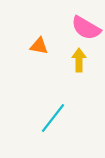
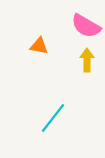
pink semicircle: moved 2 px up
yellow arrow: moved 8 px right
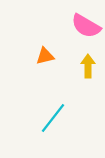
orange triangle: moved 6 px right, 10 px down; rotated 24 degrees counterclockwise
yellow arrow: moved 1 px right, 6 px down
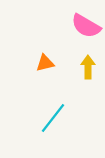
orange triangle: moved 7 px down
yellow arrow: moved 1 px down
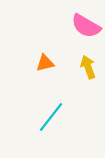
yellow arrow: rotated 20 degrees counterclockwise
cyan line: moved 2 px left, 1 px up
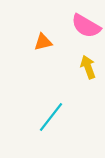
orange triangle: moved 2 px left, 21 px up
